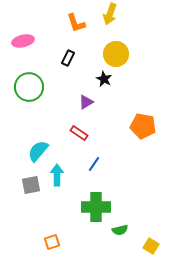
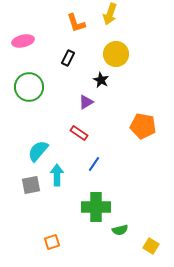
black star: moved 3 px left, 1 px down
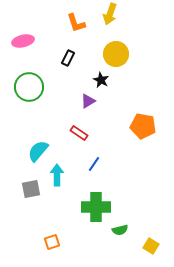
purple triangle: moved 2 px right, 1 px up
gray square: moved 4 px down
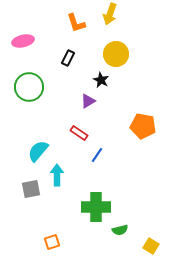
blue line: moved 3 px right, 9 px up
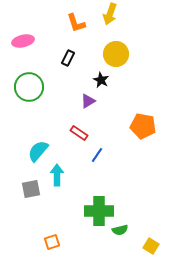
green cross: moved 3 px right, 4 px down
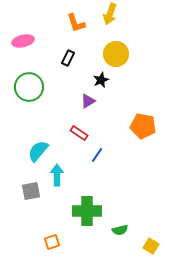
black star: rotated 21 degrees clockwise
gray square: moved 2 px down
green cross: moved 12 px left
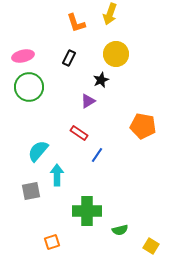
pink ellipse: moved 15 px down
black rectangle: moved 1 px right
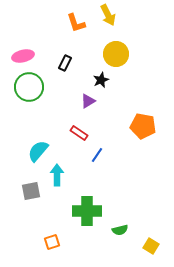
yellow arrow: moved 2 px left, 1 px down; rotated 45 degrees counterclockwise
black rectangle: moved 4 px left, 5 px down
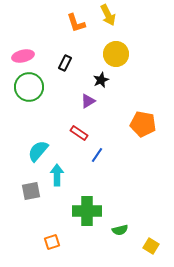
orange pentagon: moved 2 px up
